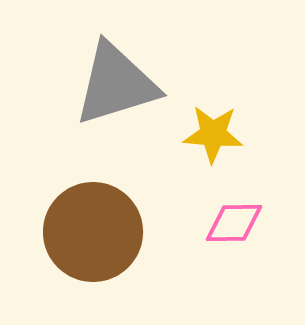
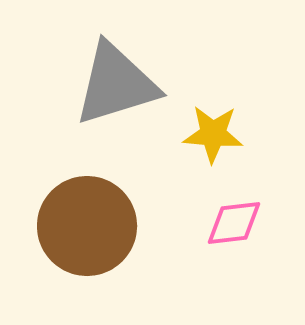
pink diamond: rotated 6 degrees counterclockwise
brown circle: moved 6 px left, 6 px up
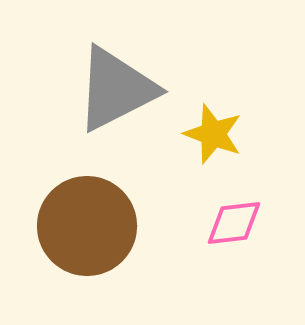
gray triangle: moved 5 px down; rotated 10 degrees counterclockwise
yellow star: rotated 16 degrees clockwise
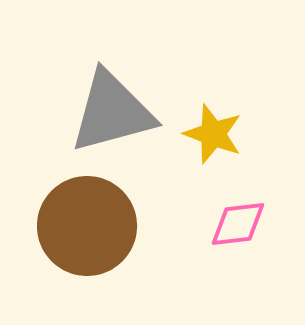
gray triangle: moved 4 px left, 23 px down; rotated 12 degrees clockwise
pink diamond: moved 4 px right, 1 px down
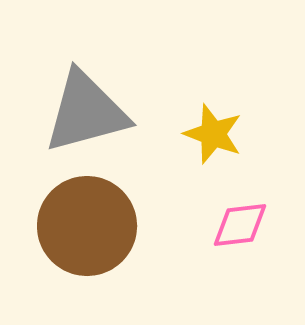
gray triangle: moved 26 px left
pink diamond: moved 2 px right, 1 px down
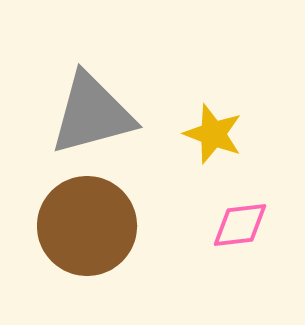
gray triangle: moved 6 px right, 2 px down
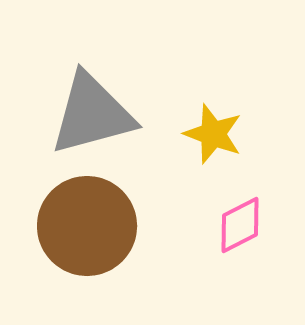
pink diamond: rotated 20 degrees counterclockwise
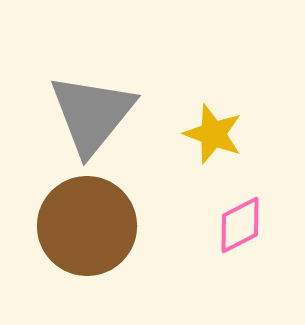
gray triangle: rotated 36 degrees counterclockwise
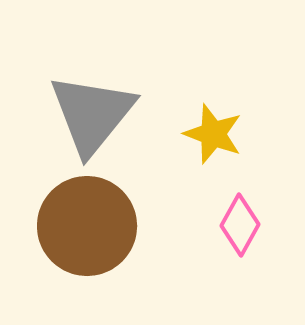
pink diamond: rotated 34 degrees counterclockwise
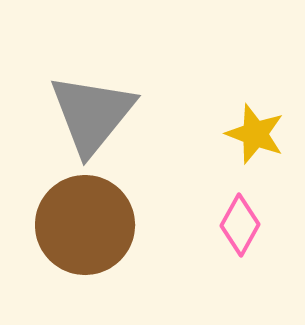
yellow star: moved 42 px right
brown circle: moved 2 px left, 1 px up
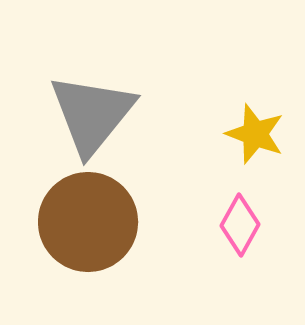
brown circle: moved 3 px right, 3 px up
